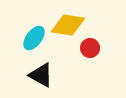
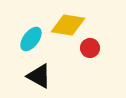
cyan ellipse: moved 3 px left, 1 px down
black triangle: moved 2 px left, 1 px down
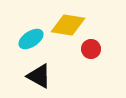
cyan ellipse: rotated 20 degrees clockwise
red circle: moved 1 px right, 1 px down
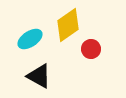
yellow diamond: rotated 44 degrees counterclockwise
cyan ellipse: moved 1 px left
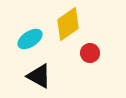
yellow diamond: moved 1 px up
red circle: moved 1 px left, 4 px down
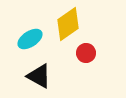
red circle: moved 4 px left
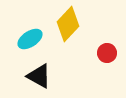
yellow diamond: rotated 12 degrees counterclockwise
red circle: moved 21 px right
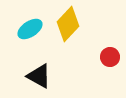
cyan ellipse: moved 10 px up
red circle: moved 3 px right, 4 px down
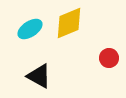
yellow diamond: moved 1 px right, 1 px up; rotated 24 degrees clockwise
red circle: moved 1 px left, 1 px down
